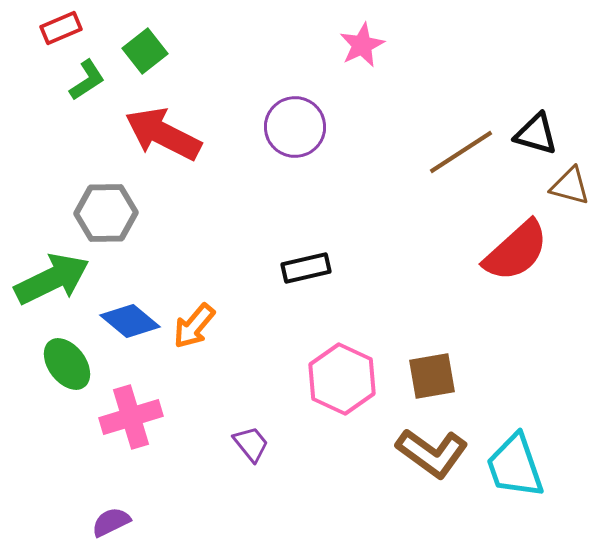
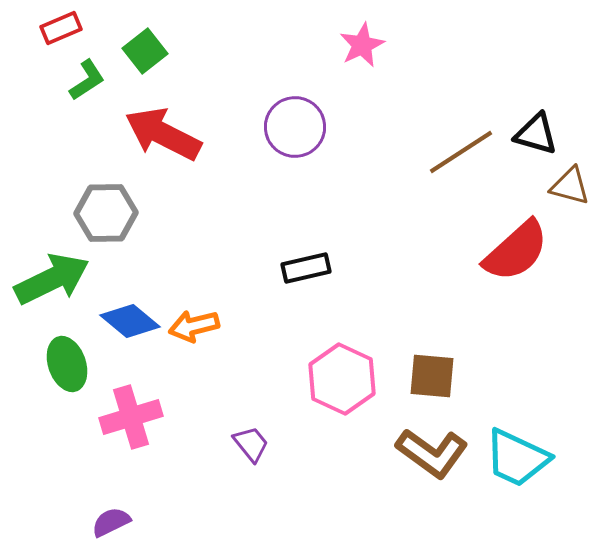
orange arrow: rotated 36 degrees clockwise
green ellipse: rotated 18 degrees clockwise
brown square: rotated 15 degrees clockwise
cyan trapezoid: moved 2 px right, 8 px up; rotated 46 degrees counterclockwise
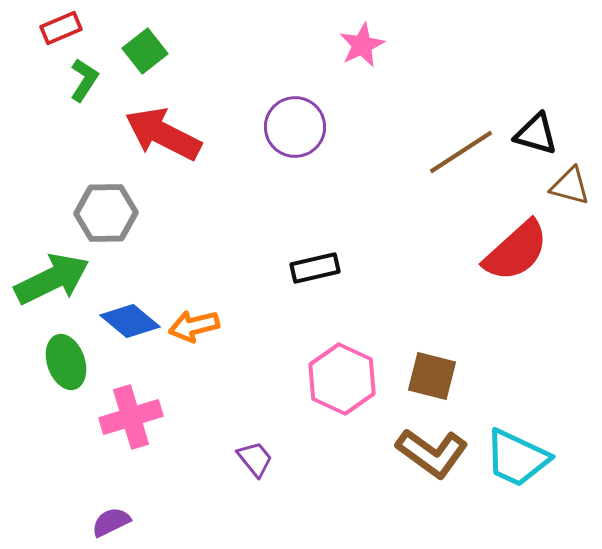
green L-shape: moved 3 px left; rotated 24 degrees counterclockwise
black rectangle: moved 9 px right
green ellipse: moved 1 px left, 2 px up
brown square: rotated 9 degrees clockwise
purple trapezoid: moved 4 px right, 15 px down
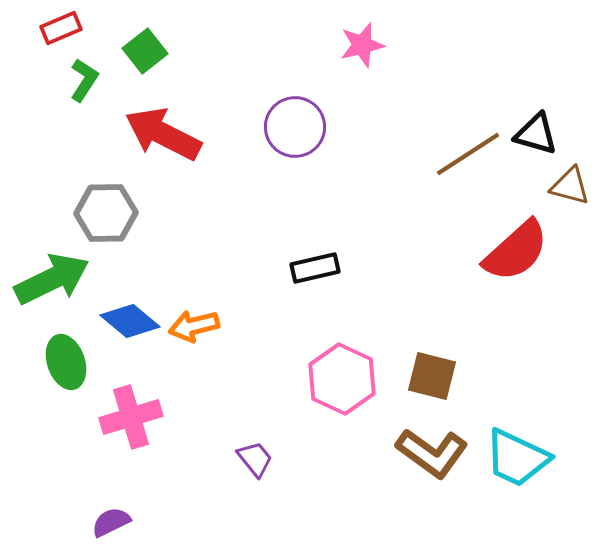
pink star: rotated 12 degrees clockwise
brown line: moved 7 px right, 2 px down
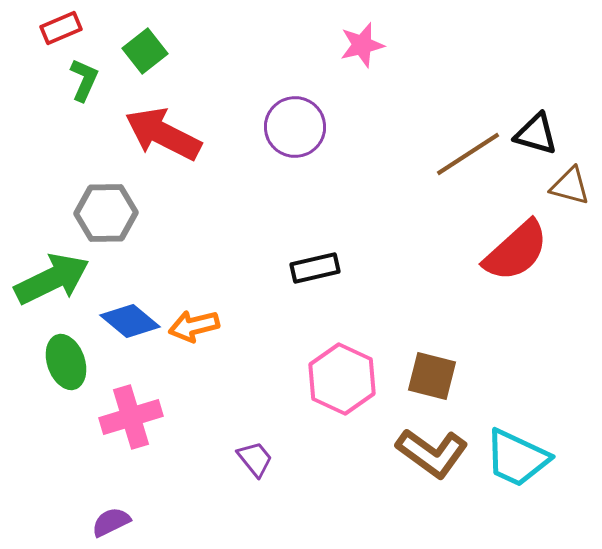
green L-shape: rotated 9 degrees counterclockwise
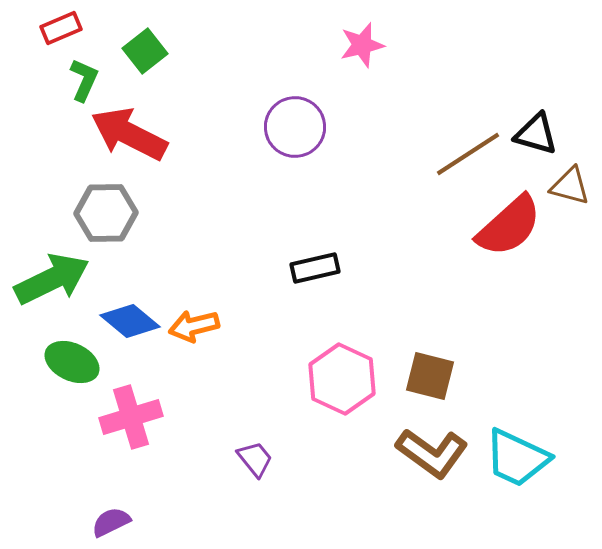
red arrow: moved 34 px left
red semicircle: moved 7 px left, 25 px up
green ellipse: moved 6 px right; rotated 46 degrees counterclockwise
brown square: moved 2 px left
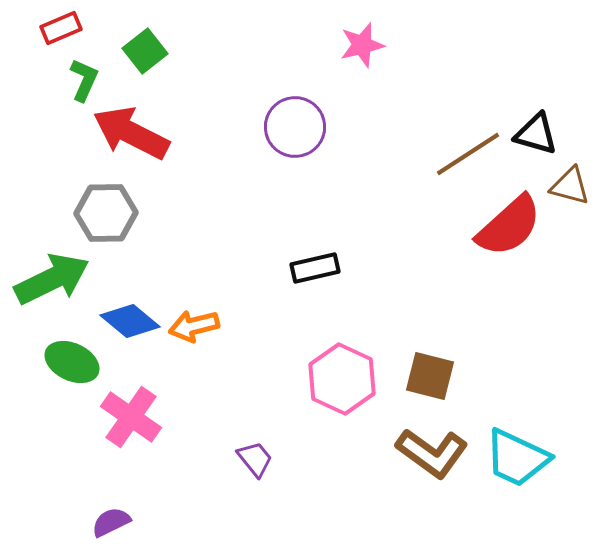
red arrow: moved 2 px right, 1 px up
pink cross: rotated 38 degrees counterclockwise
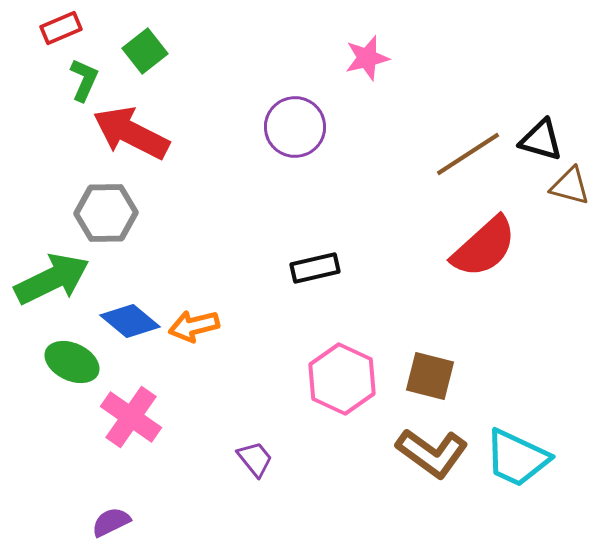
pink star: moved 5 px right, 13 px down
black triangle: moved 5 px right, 6 px down
red semicircle: moved 25 px left, 21 px down
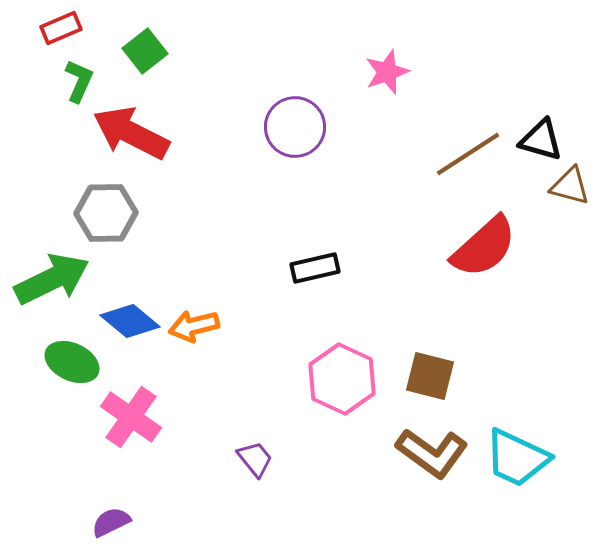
pink star: moved 20 px right, 14 px down; rotated 6 degrees counterclockwise
green L-shape: moved 5 px left, 1 px down
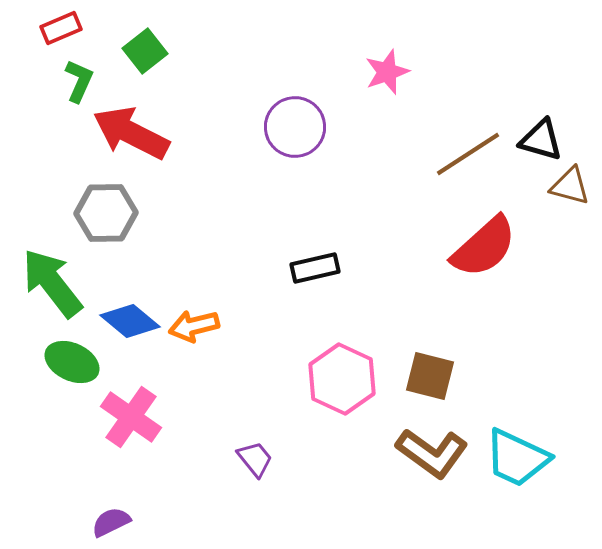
green arrow: moved 4 px down; rotated 102 degrees counterclockwise
